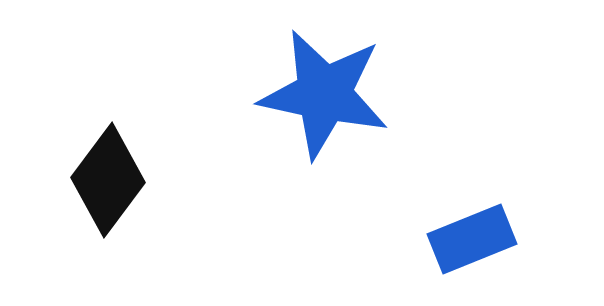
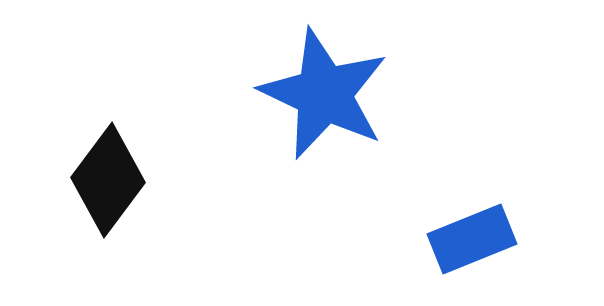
blue star: rotated 13 degrees clockwise
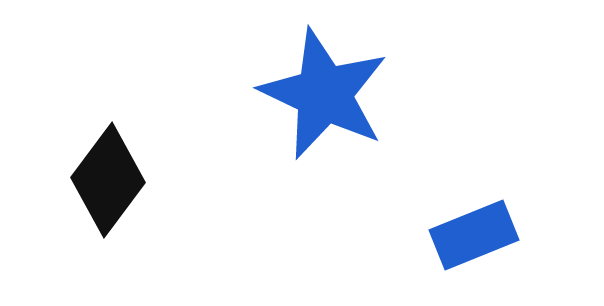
blue rectangle: moved 2 px right, 4 px up
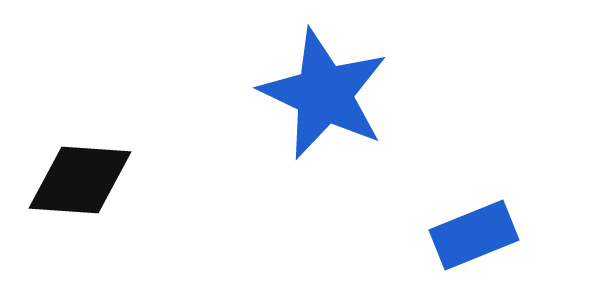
black diamond: moved 28 px left; rotated 57 degrees clockwise
